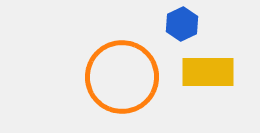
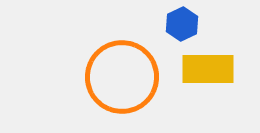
yellow rectangle: moved 3 px up
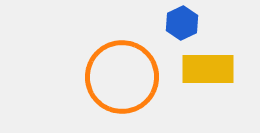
blue hexagon: moved 1 px up
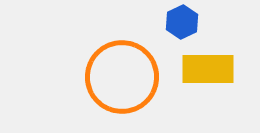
blue hexagon: moved 1 px up
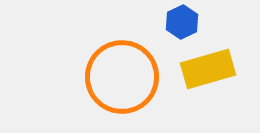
yellow rectangle: rotated 16 degrees counterclockwise
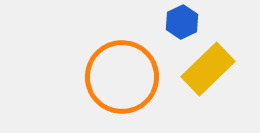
yellow rectangle: rotated 28 degrees counterclockwise
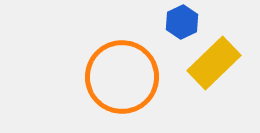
yellow rectangle: moved 6 px right, 6 px up
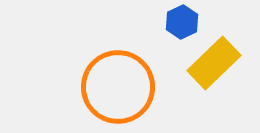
orange circle: moved 4 px left, 10 px down
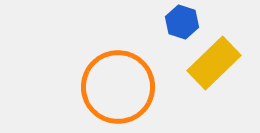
blue hexagon: rotated 16 degrees counterclockwise
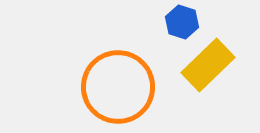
yellow rectangle: moved 6 px left, 2 px down
